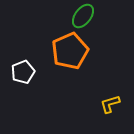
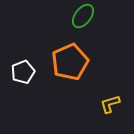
orange pentagon: moved 11 px down
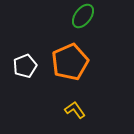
white pentagon: moved 2 px right, 6 px up
yellow L-shape: moved 35 px left, 6 px down; rotated 70 degrees clockwise
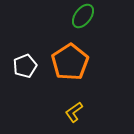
orange pentagon: rotated 9 degrees counterclockwise
yellow L-shape: moved 1 px left, 2 px down; rotated 90 degrees counterclockwise
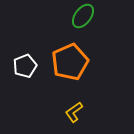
orange pentagon: rotated 9 degrees clockwise
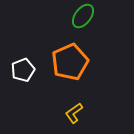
white pentagon: moved 2 px left, 4 px down
yellow L-shape: moved 1 px down
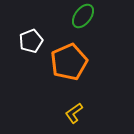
orange pentagon: moved 1 px left
white pentagon: moved 8 px right, 29 px up
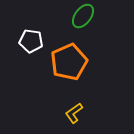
white pentagon: rotated 30 degrees clockwise
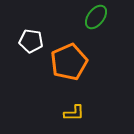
green ellipse: moved 13 px right, 1 px down
yellow L-shape: rotated 145 degrees counterclockwise
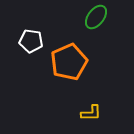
yellow L-shape: moved 17 px right
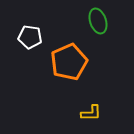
green ellipse: moved 2 px right, 4 px down; rotated 55 degrees counterclockwise
white pentagon: moved 1 px left, 4 px up
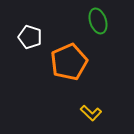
white pentagon: rotated 10 degrees clockwise
yellow L-shape: rotated 45 degrees clockwise
